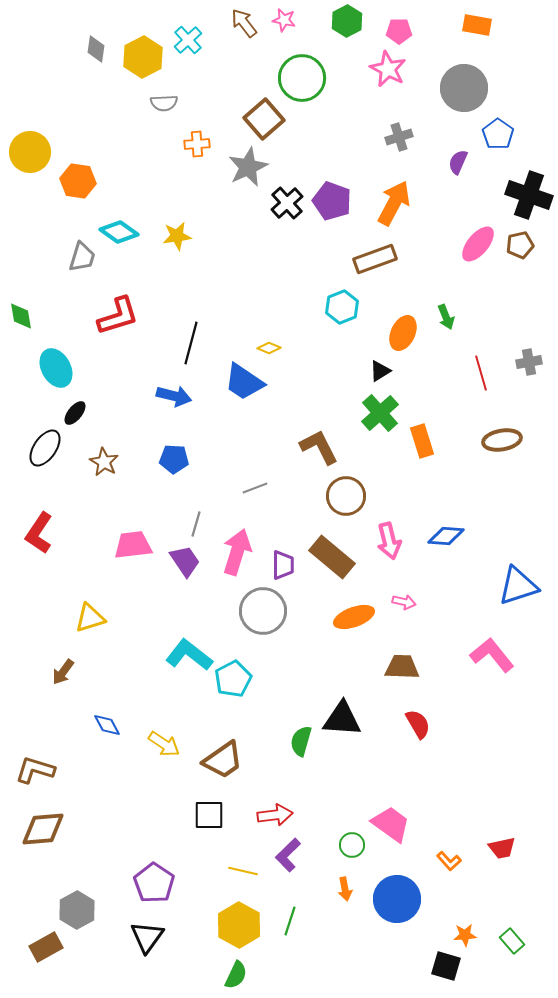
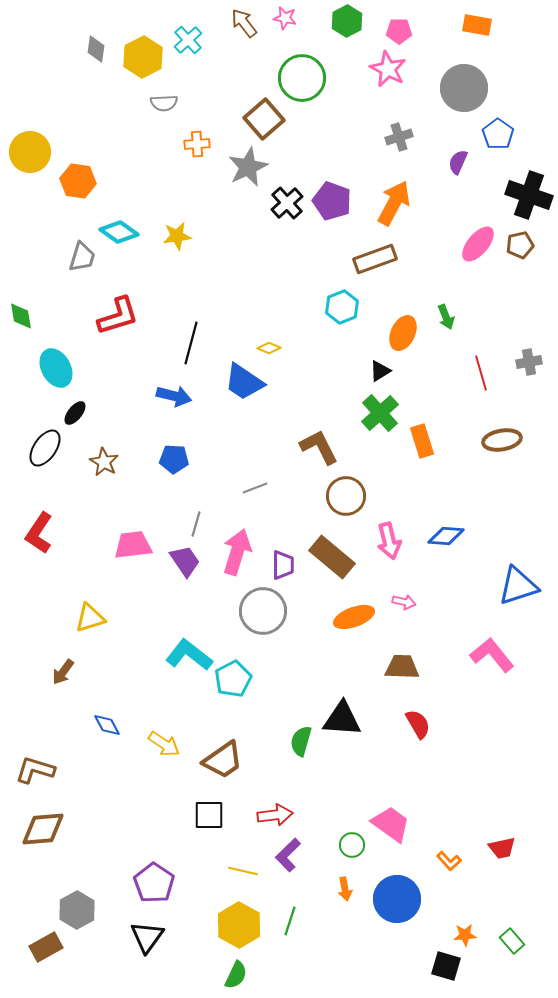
pink star at (284, 20): moved 1 px right, 2 px up
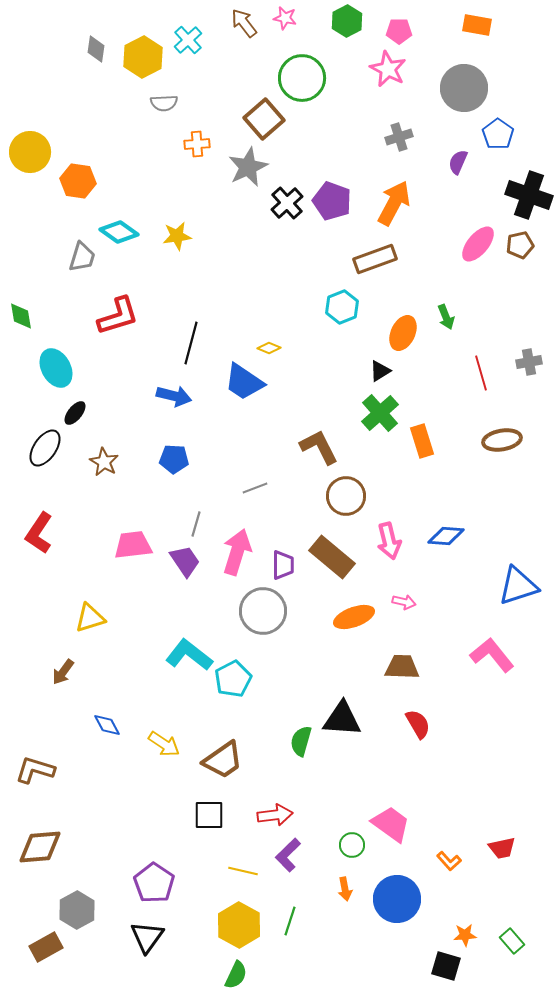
brown diamond at (43, 829): moved 3 px left, 18 px down
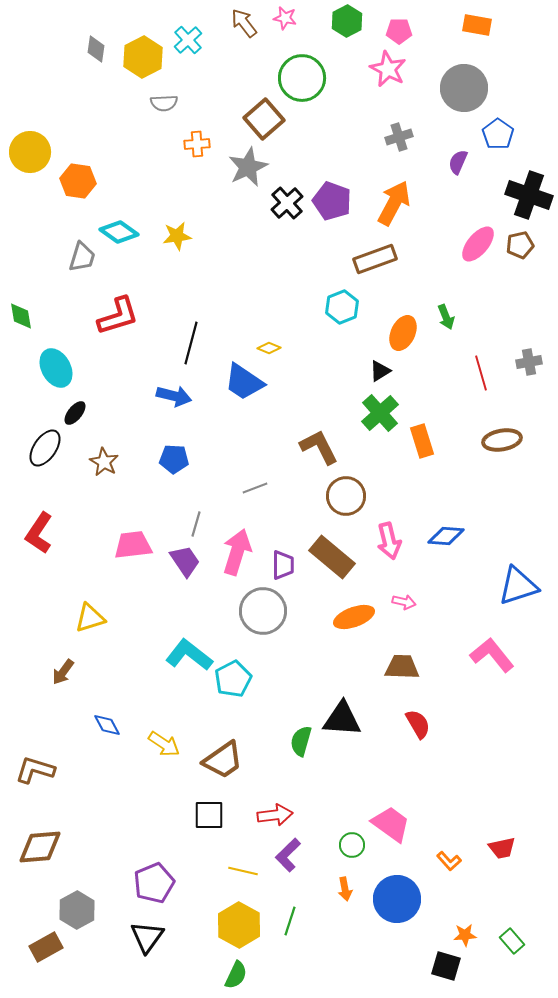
purple pentagon at (154, 883): rotated 15 degrees clockwise
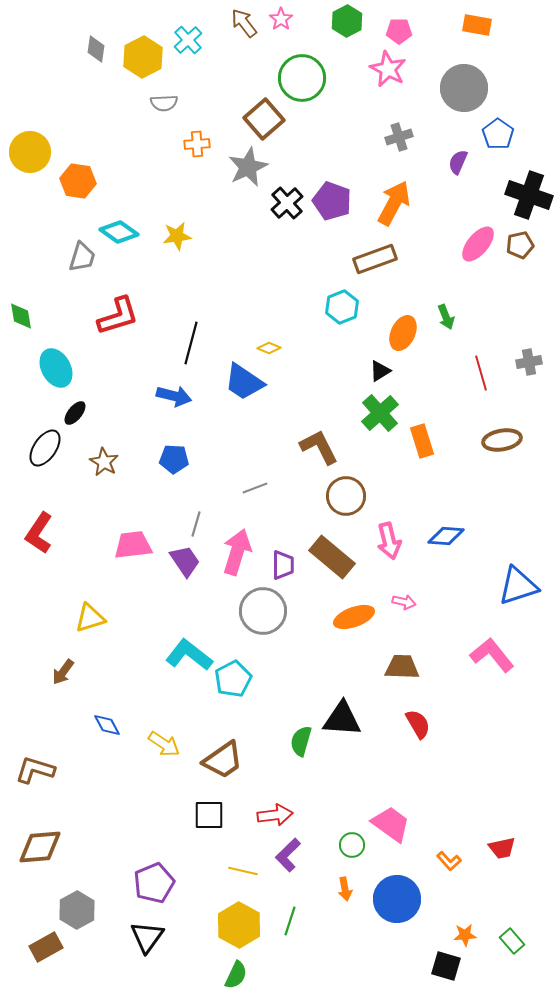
pink star at (285, 18): moved 4 px left, 1 px down; rotated 25 degrees clockwise
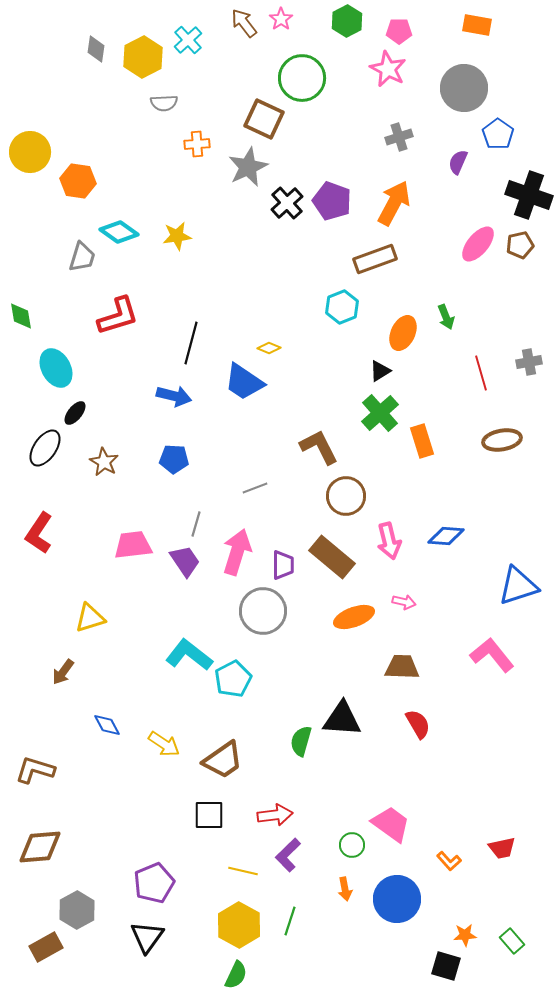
brown square at (264, 119): rotated 24 degrees counterclockwise
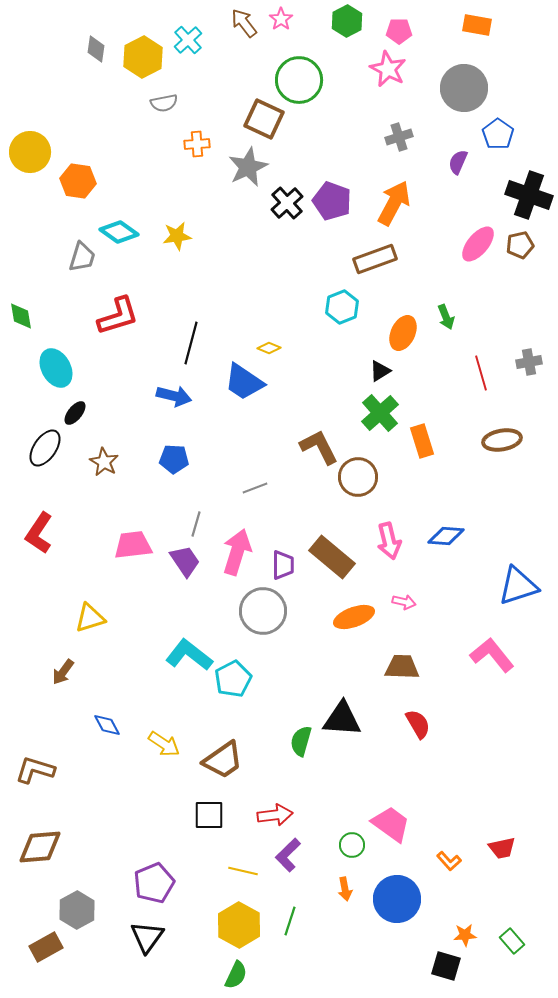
green circle at (302, 78): moved 3 px left, 2 px down
gray semicircle at (164, 103): rotated 8 degrees counterclockwise
brown circle at (346, 496): moved 12 px right, 19 px up
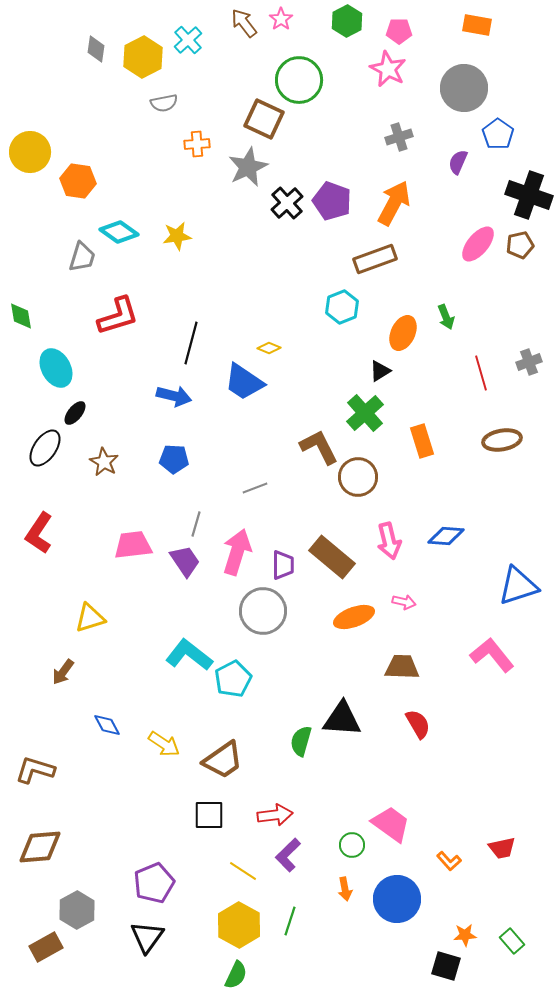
gray cross at (529, 362): rotated 10 degrees counterclockwise
green cross at (380, 413): moved 15 px left
yellow line at (243, 871): rotated 20 degrees clockwise
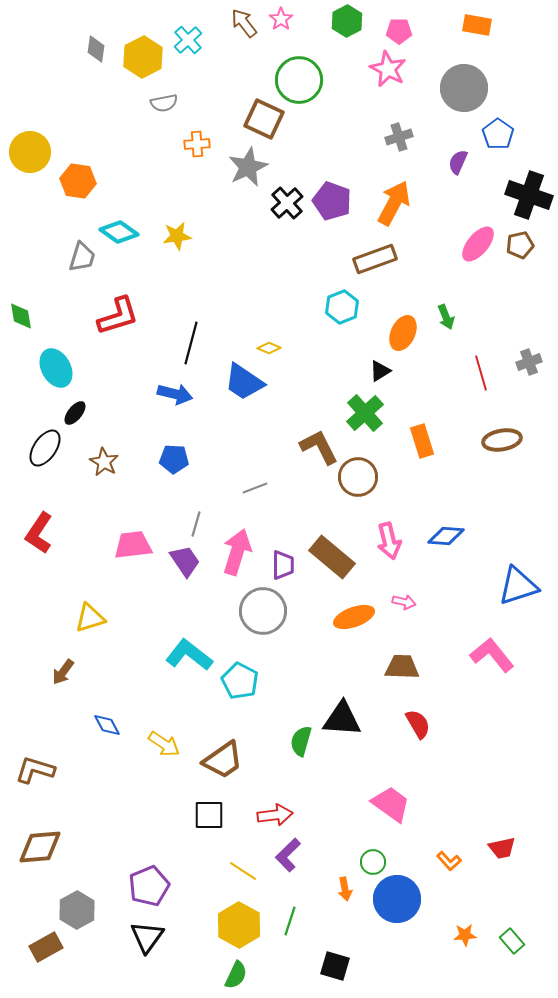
blue arrow at (174, 396): moved 1 px right, 2 px up
cyan pentagon at (233, 679): moved 7 px right, 2 px down; rotated 18 degrees counterclockwise
pink trapezoid at (391, 824): moved 20 px up
green circle at (352, 845): moved 21 px right, 17 px down
purple pentagon at (154, 883): moved 5 px left, 3 px down
black square at (446, 966): moved 111 px left
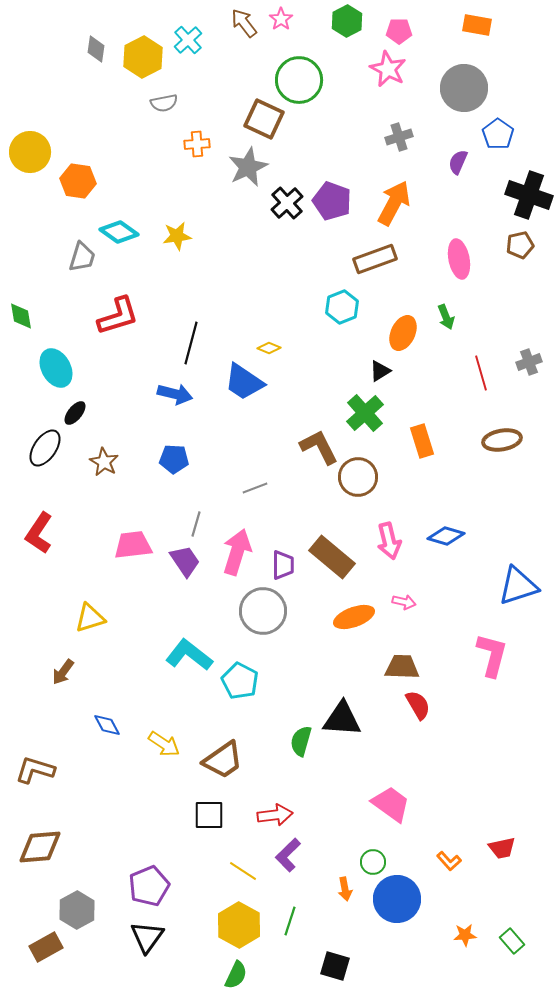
pink ellipse at (478, 244): moved 19 px left, 15 px down; rotated 51 degrees counterclockwise
blue diamond at (446, 536): rotated 12 degrees clockwise
pink L-shape at (492, 655): rotated 54 degrees clockwise
red semicircle at (418, 724): moved 19 px up
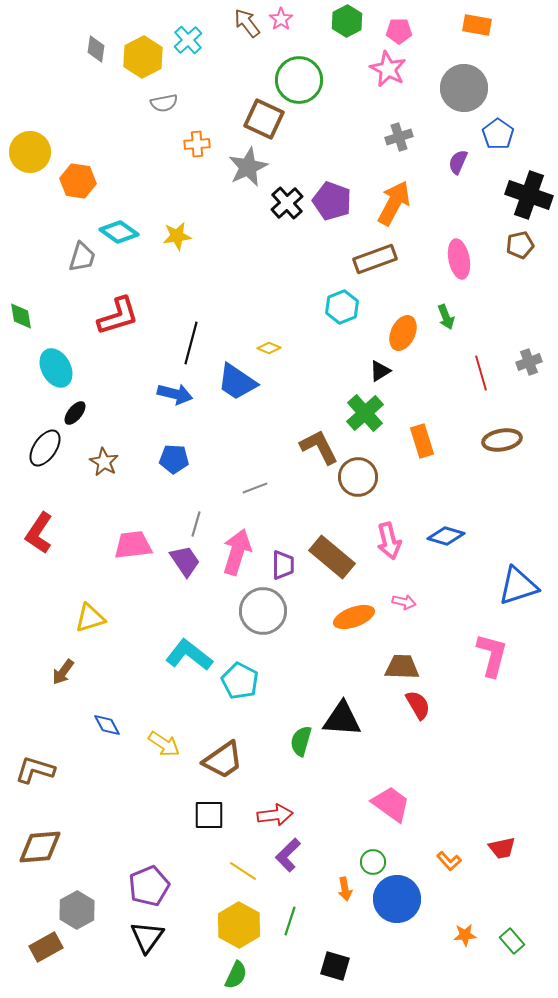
brown arrow at (244, 23): moved 3 px right
blue trapezoid at (244, 382): moved 7 px left
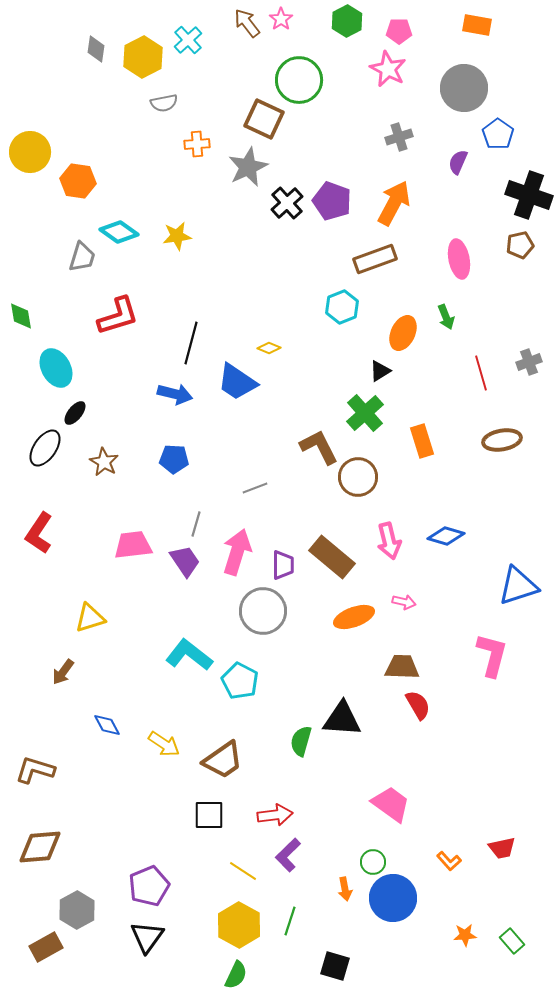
blue circle at (397, 899): moved 4 px left, 1 px up
